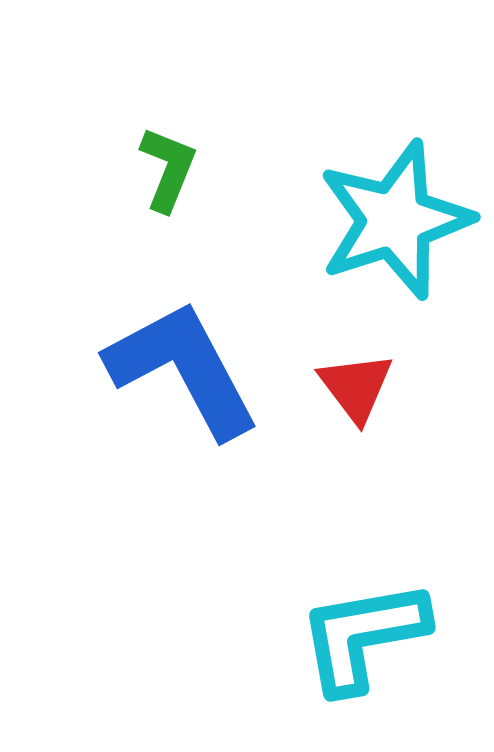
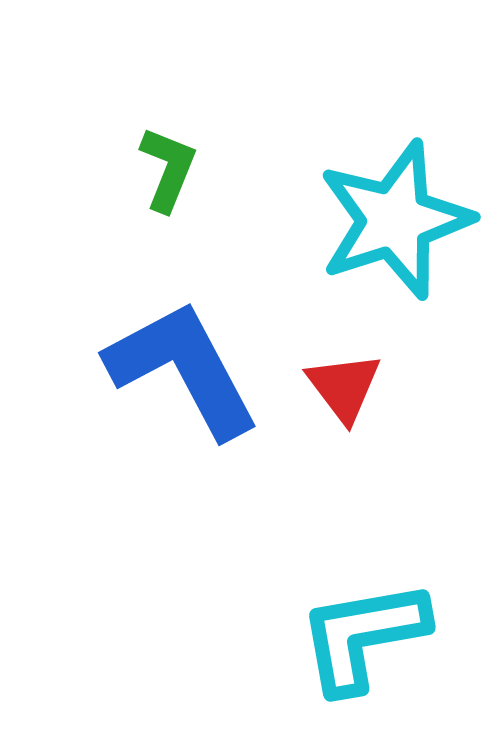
red triangle: moved 12 px left
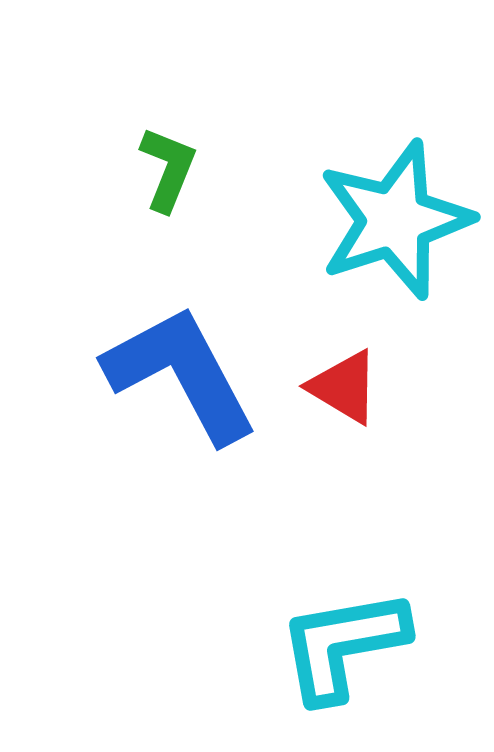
blue L-shape: moved 2 px left, 5 px down
red triangle: rotated 22 degrees counterclockwise
cyan L-shape: moved 20 px left, 9 px down
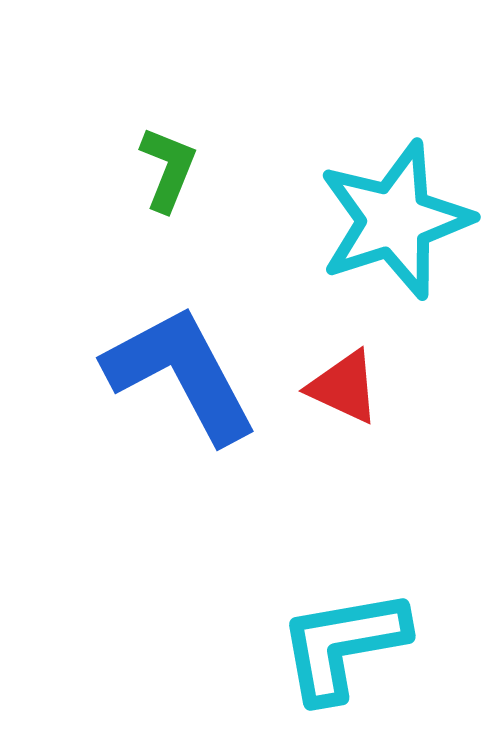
red triangle: rotated 6 degrees counterclockwise
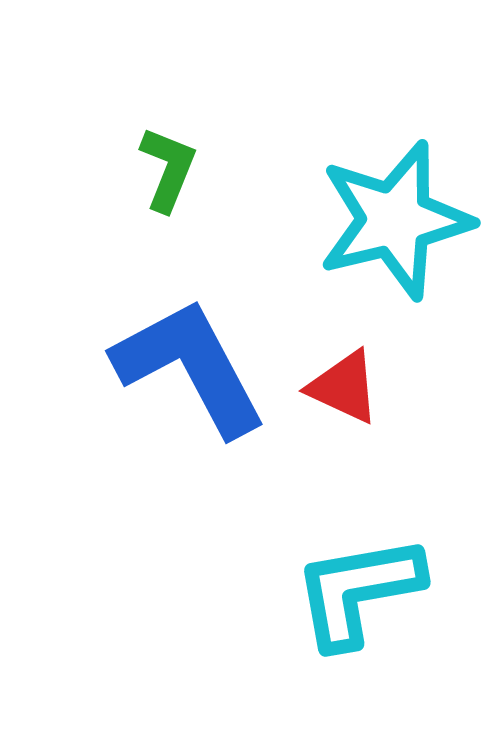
cyan star: rotated 4 degrees clockwise
blue L-shape: moved 9 px right, 7 px up
cyan L-shape: moved 15 px right, 54 px up
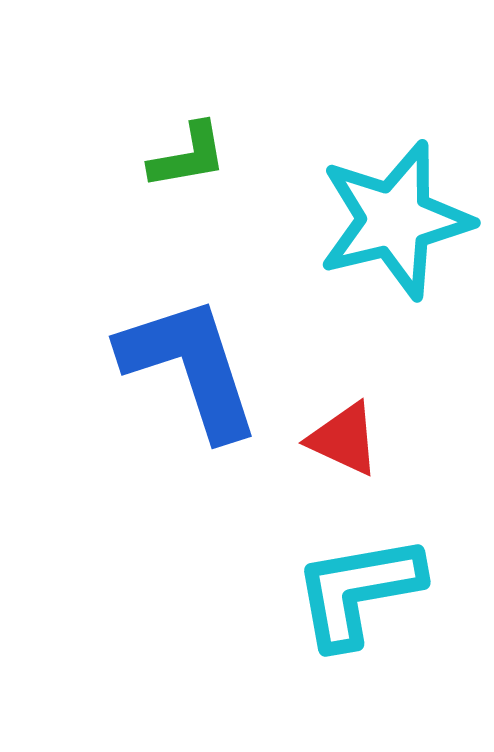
green L-shape: moved 20 px right, 13 px up; rotated 58 degrees clockwise
blue L-shape: rotated 10 degrees clockwise
red triangle: moved 52 px down
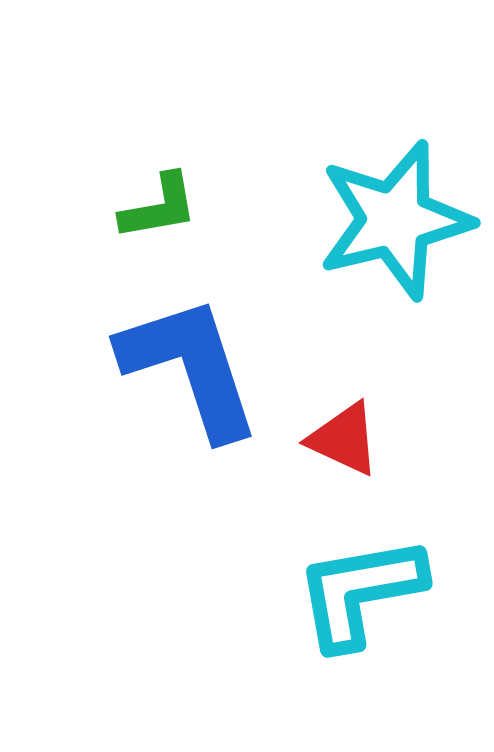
green L-shape: moved 29 px left, 51 px down
cyan L-shape: moved 2 px right, 1 px down
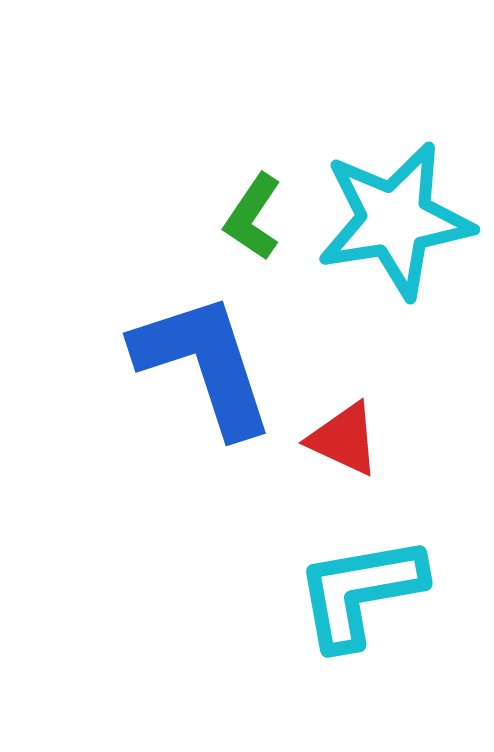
green L-shape: moved 94 px right, 10 px down; rotated 134 degrees clockwise
cyan star: rotated 5 degrees clockwise
blue L-shape: moved 14 px right, 3 px up
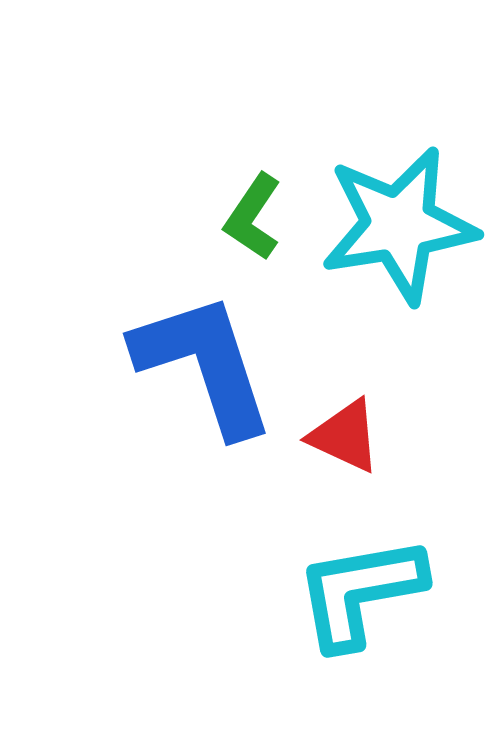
cyan star: moved 4 px right, 5 px down
red triangle: moved 1 px right, 3 px up
